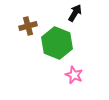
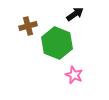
black arrow: moved 1 px down; rotated 24 degrees clockwise
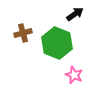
brown cross: moved 5 px left, 7 px down
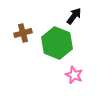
black arrow: moved 1 px left, 2 px down; rotated 18 degrees counterclockwise
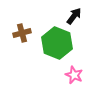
brown cross: moved 1 px left
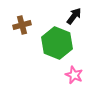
brown cross: moved 8 px up
